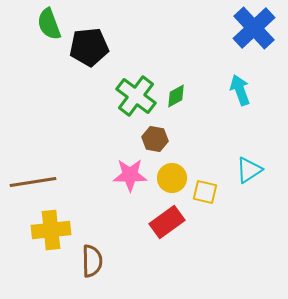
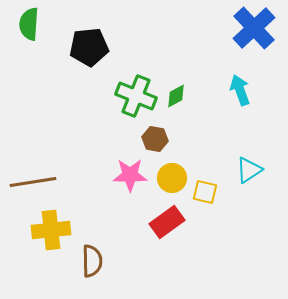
green semicircle: moved 20 px left; rotated 24 degrees clockwise
green cross: rotated 15 degrees counterclockwise
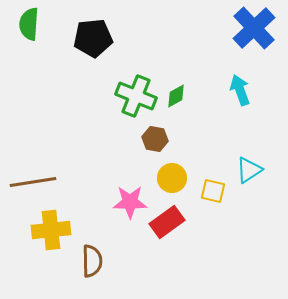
black pentagon: moved 4 px right, 9 px up
pink star: moved 27 px down
yellow square: moved 8 px right, 1 px up
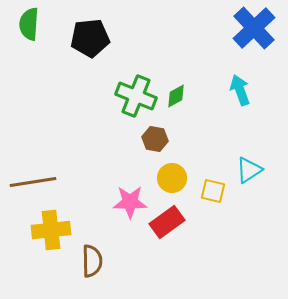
black pentagon: moved 3 px left
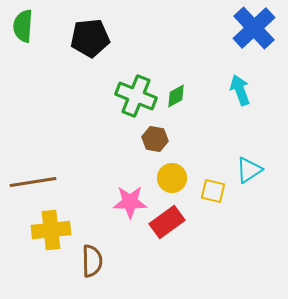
green semicircle: moved 6 px left, 2 px down
